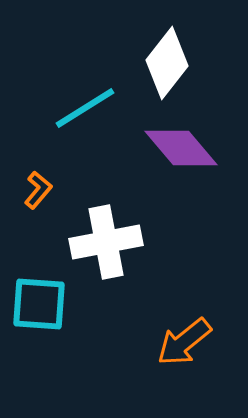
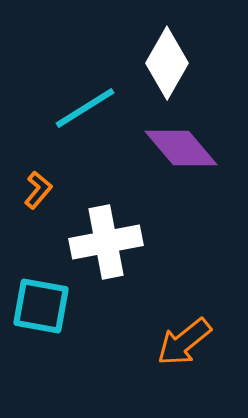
white diamond: rotated 8 degrees counterclockwise
cyan square: moved 2 px right, 2 px down; rotated 6 degrees clockwise
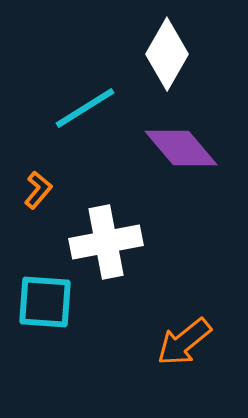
white diamond: moved 9 px up
cyan square: moved 4 px right, 4 px up; rotated 6 degrees counterclockwise
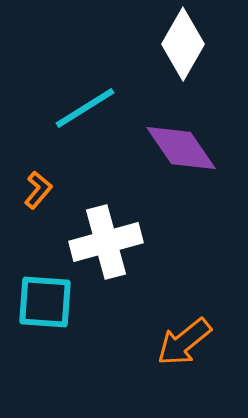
white diamond: moved 16 px right, 10 px up
purple diamond: rotated 6 degrees clockwise
white cross: rotated 4 degrees counterclockwise
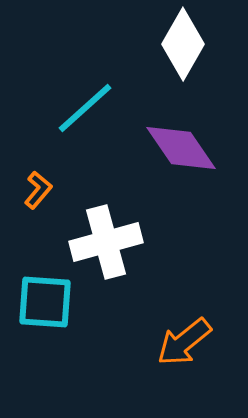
cyan line: rotated 10 degrees counterclockwise
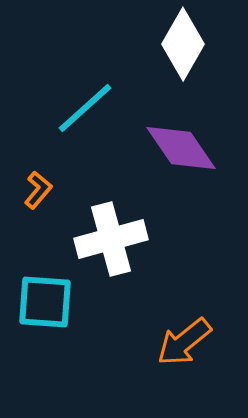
white cross: moved 5 px right, 3 px up
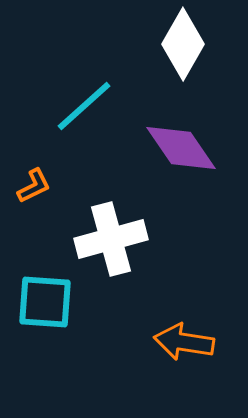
cyan line: moved 1 px left, 2 px up
orange L-shape: moved 4 px left, 4 px up; rotated 24 degrees clockwise
orange arrow: rotated 48 degrees clockwise
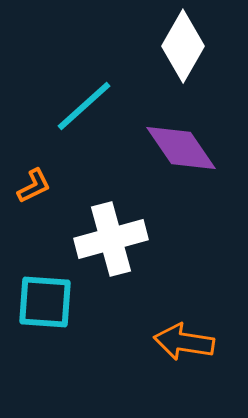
white diamond: moved 2 px down
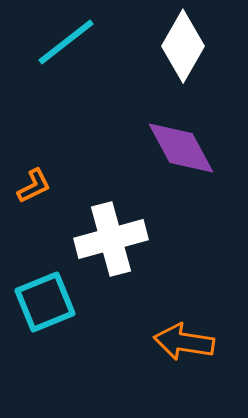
cyan line: moved 18 px left, 64 px up; rotated 4 degrees clockwise
purple diamond: rotated 6 degrees clockwise
cyan square: rotated 26 degrees counterclockwise
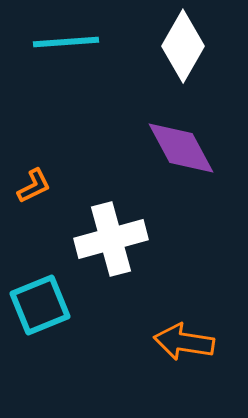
cyan line: rotated 34 degrees clockwise
cyan square: moved 5 px left, 3 px down
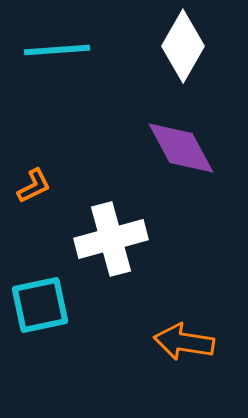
cyan line: moved 9 px left, 8 px down
cyan square: rotated 10 degrees clockwise
